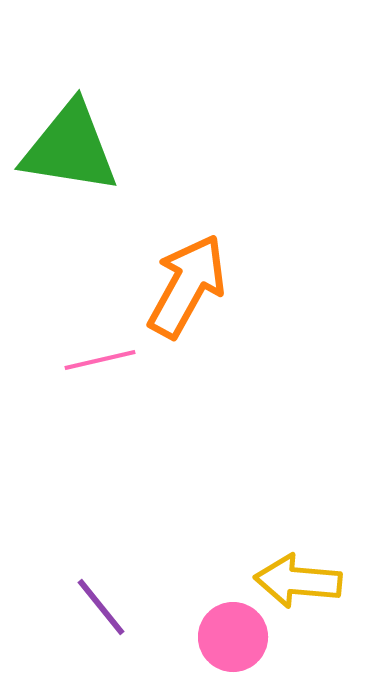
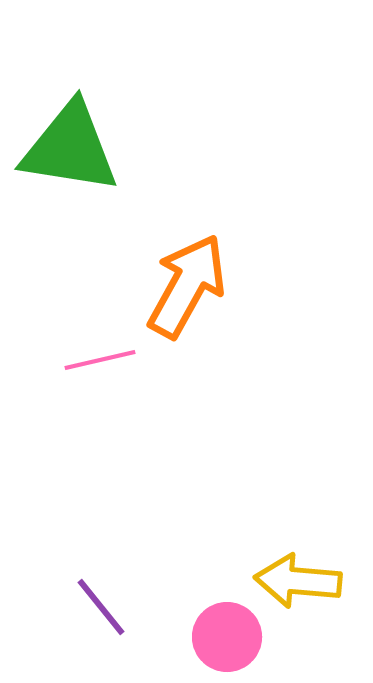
pink circle: moved 6 px left
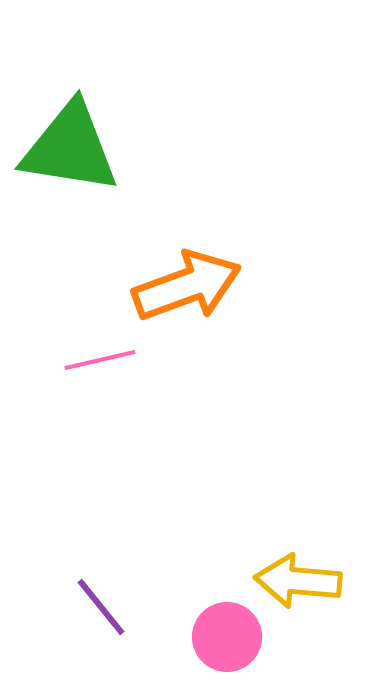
orange arrow: rotated 41 degrees clockwise
